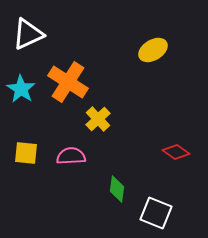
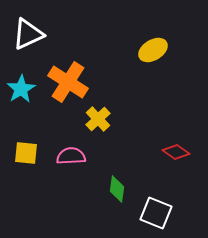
cyan star: rotated 8 degrees clockwise
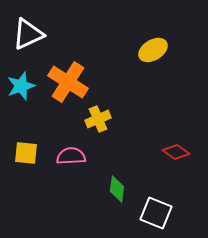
cyan star: moved 3 px up; rotated 12 degrees clockwise
yellow cross: rotated 20 degrees clockwise
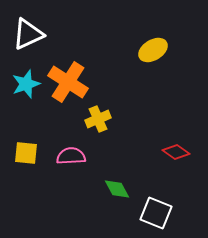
cyan star: moved 5 px right, 2 px up
green diamond: rotated 36 degrees counterclockwise
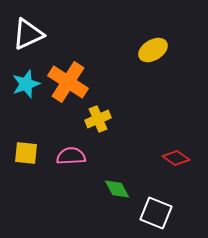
red diamond: moved 6 px down
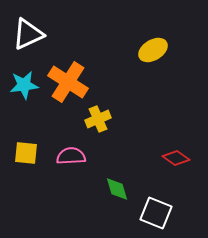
cyan star: moved 2 px left, 1 px down; rotated 12 degrees clockwise
green diamond: rotated 12 degrees clockwise
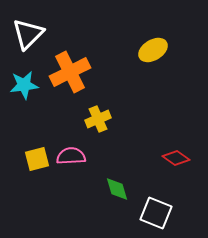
white triangle: rotated 20 degrees counterclockwise
orange cross: moved 2 px right, 10 px up; rotated 30 degrees clockwise
yellow square: moved 11 px right, 6 px down; rotated 20 degrees counterclockwise
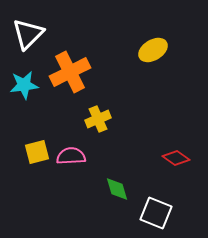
yellow square: moved 7 px up
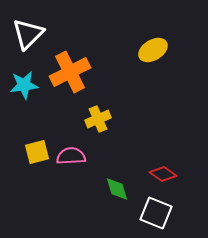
red diamond: moved 13 px left, 16 px down
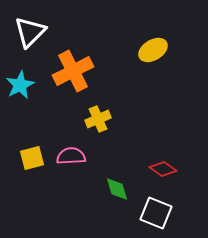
white triangle: moved 2 px right, 2 px up
orange cross: moved 3 px right, 1 px up
cyan star: moved 4 px left; rotated 20 degrees counterclockwise
yellow square: moved 5 px left, 6 px down
red diamond: moved 5 px up
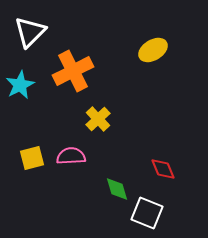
yellow cross: rotated 20 degrees counterclockwise
red diamond: rotated 32 degrees clockwise
white square: moved 9 px left
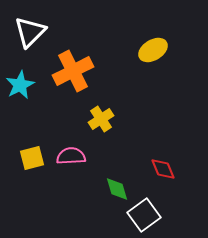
yellow cross: moved 3 px right; rotated 10 degrees clockwise
white square: moved 3 px left, 2 px down; rotated 32 degrees clockwise
